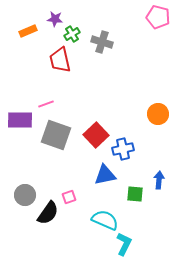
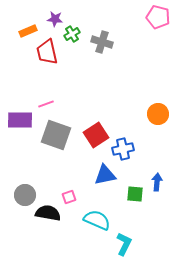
red trapezoid: moved 13 px left, 8 px up
red square: rotated 10 degrees clockwise
blue arrow: moved 2 px left, 2 px down
black semicircle: rotated 115 degrees counterclockwise
cyan semicircle: moved 8 px left
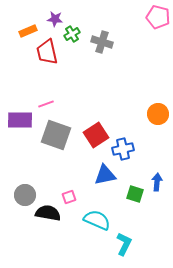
green square: rotated 12 degrees clockwise
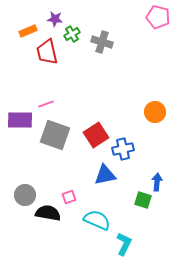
orange circle: moved 3 px left, 2 px up
gray square: moved 1 px left
green square: moved 8 px right, 6 px down
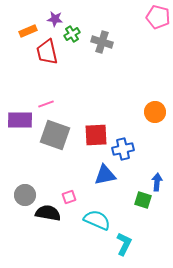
red square: rotated 30 degrees clockwise
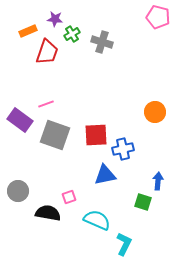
red trapezoid: rotated 148 degrees counterclockwise
purple rectangle: rotated 35 degrees clockwise
blue arrow: moved 1 px right, 1 px up
gray circle: moved 7 px left, 4 px up
green square: moved 2 px down
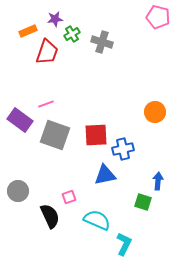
purple star: rotated 14 degrees counterclockwise
black semicircle: moved 2 px right, 3 px down; rotated 55 degrees clockwise
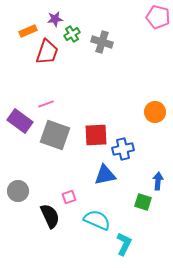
purple rectangle: moved 1 px down
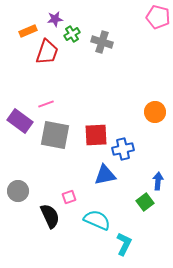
gray square: rotated 8 degrees counterclockwise
green square: moved 2 px right; rotated 36 degrees clockwise
